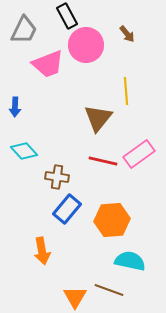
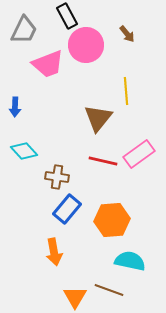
orange arrow: moved 12 px right, 1 px down
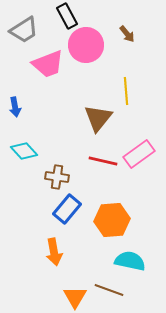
gray trapezoid: rotated 32 degrees clockwise
blue arrow: rotated 12 degrees counterclockwise
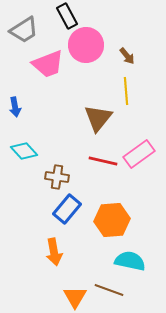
brown arrow: moved 22 px down
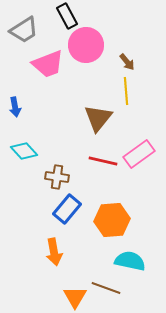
brown arrow: moved 6 px down
brown line: moved 3 px left, 2 px up
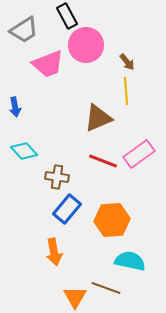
brown triangle: rotated 28 degrees clockwise
red line: rotated 8 degrees clockwise
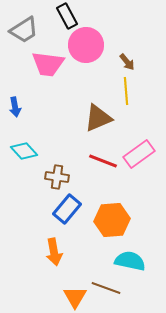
pink trapezoid: rotated 28 degrees clockwise
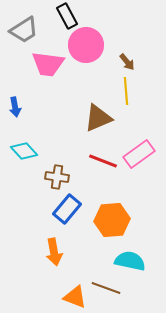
orange triangle: rotated 40 degrees counterclockwise
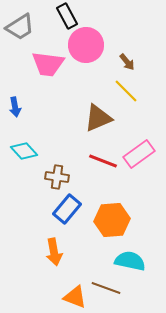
gray trapezoid: moved 4 px left, 3 px up
yellow line: rotated 40 degrees counterclockwise
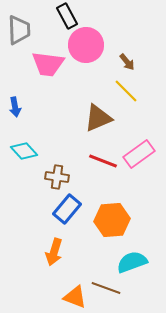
gray trapezoid: moved 1 px left, 3 px down; rotated 60 degrees counterclockwise
orange arrow: rotated 28 degrees clockwise
cyan semicircle: moved 2 px right, 1 px down; rotated 32 degrees counterclockwise
